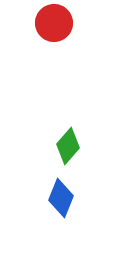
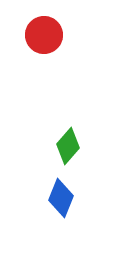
red circle: moved 10 px left, 12 px down
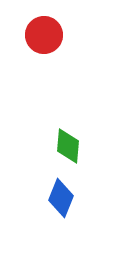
green diamond: rotated 36 degrees counterclockwise
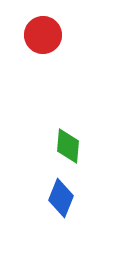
red circle: moved 1 px left
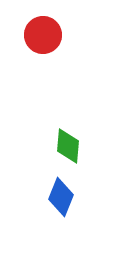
blue diamond: moved 1 px up
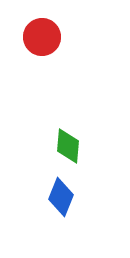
red circle: moved 1 px left, 2 px down
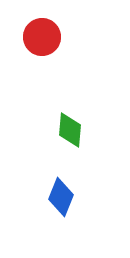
green diamond: moved 2 px right, 16 px up
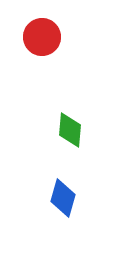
blue diamond: moved 2 px right, 1 px down; rotated 6 degrees counterclockwise
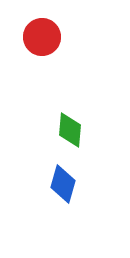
blue diamond: moved 14 px up
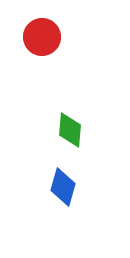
blue diamond: moved 3 px down
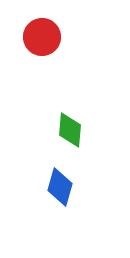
blue diamond: moved 3 px left
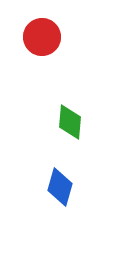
green diamond: moved 8 px up
